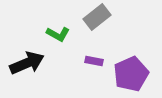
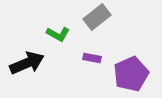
purple rectangle: moved 2 px left, 3 px up
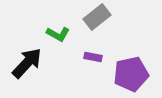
purple rectangle: moved 1 px right, 1 px up
black arrow: rotated 24 degrees counterclockwise
purple pentagon: rotated 12 degrees clockwise
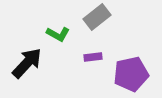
purple rectangle: rotated 18 degrees counterclockwise
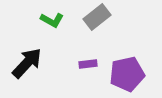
green L-shape: moved 6 px left, 14 px up
purple rectangle: moved 5 px left, 7 px down
purple pentagon: moved 4 px left
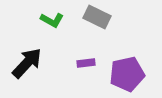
gray rectangle: rotated 64 degrees clockwise
purple rectangle: moved 2 px left, 1 px up
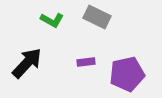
purple rectangle: moved 1 px up
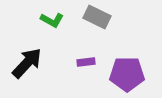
purple pentagon: rotated 12 degrees clockwise
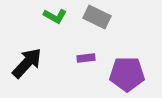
green L-shape: moved 3 px right, 4 px up
purple rectangle: moved 4 px up
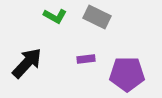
purple rectangle: moved 1 px down
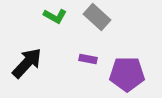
gray rectangle: rotated 16 degrees clockwise
purple rectangle: moved 2 px right; rotated 18 degrees clockwise
